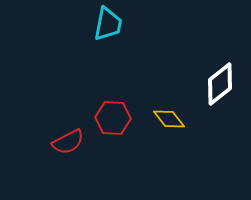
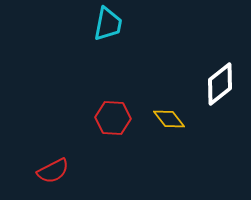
red semicircle: moved 15 px left, 29 px down
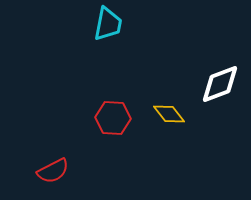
white diamond: rotated 18 degrees clockwise
yellow diamond: moved 5 px up
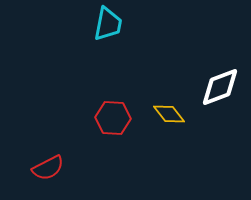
white diamond: moved 3 px down
red semicircle: moved 5 px left, 3 px up
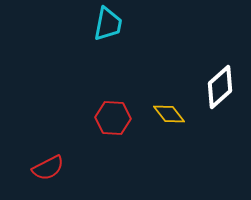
white diamond: rotated 21 degrees counterclockwise
